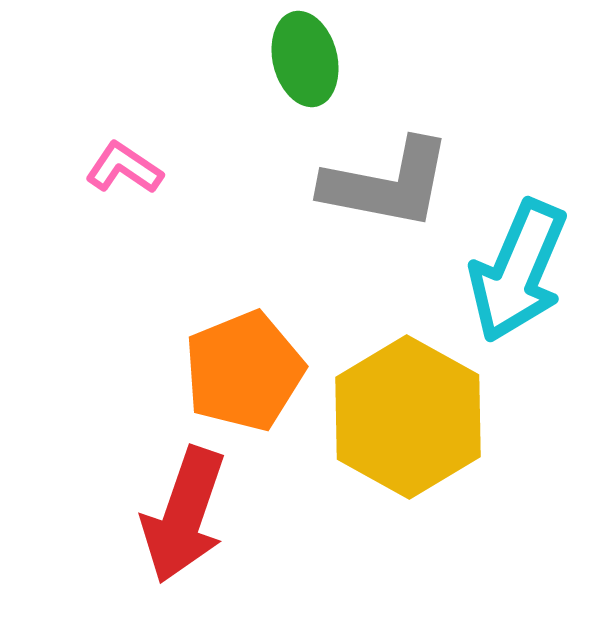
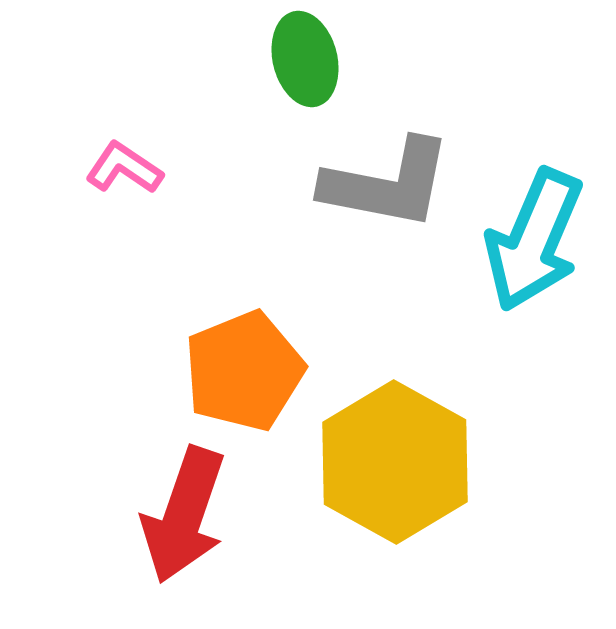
cyan arrow: moved 16 px right, 31 px up
yellow hexagon: moved 13 px left, 45 px down
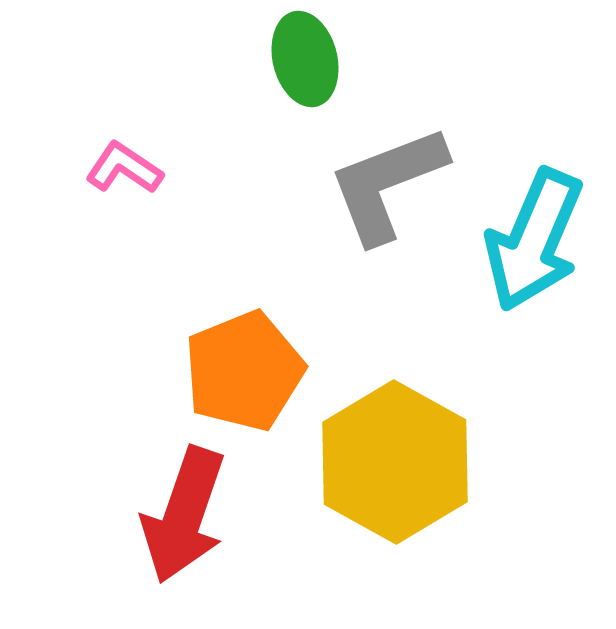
gray L-shape: rotated 148 degrees clockwise
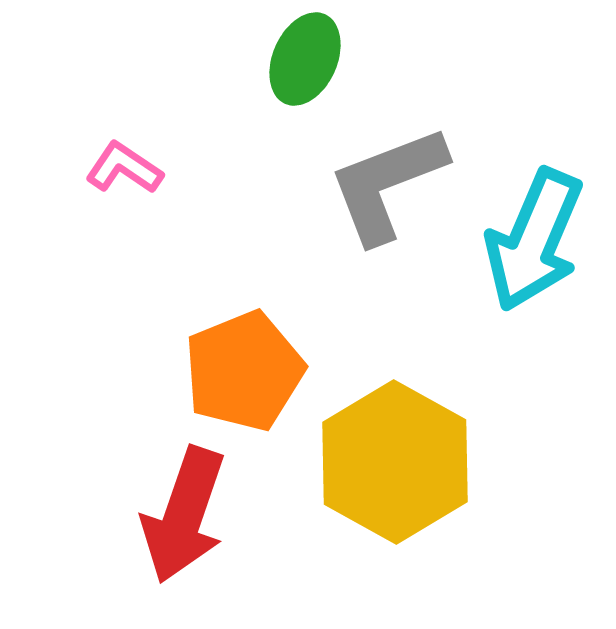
green ellipse: rotated 38 degrees clockwise
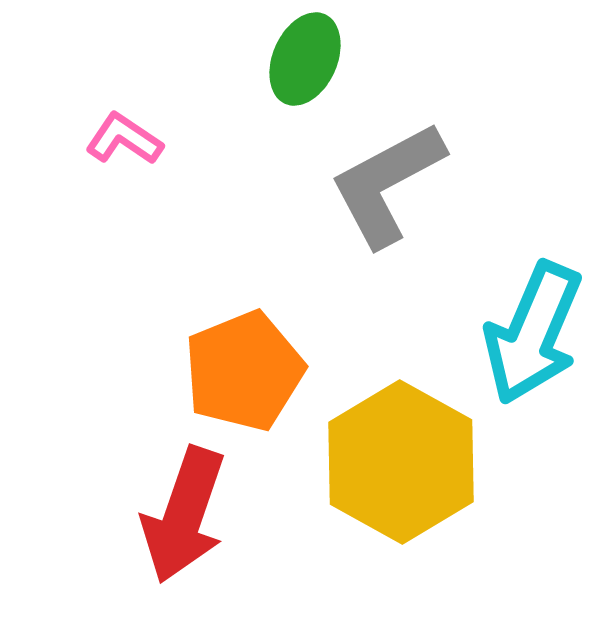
pink L-shape: moved 29 px up
gray L-shape: rotated 7 degrees counterclockwise
cyan arrow: moved 1 px left, 93 px down
yellow hexagon: moved 6 px right
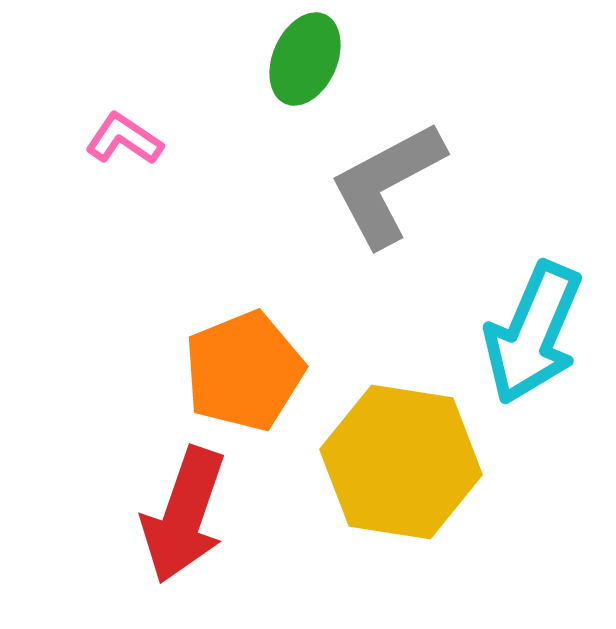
yellow hexagon: rotated 20 degrees counterclockwise
